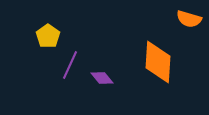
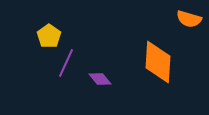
yellow pentagon: moved 1 px right
purple line: moved 4 px left, 2 px up
purple diamond: moved 2 px left, 1 px down
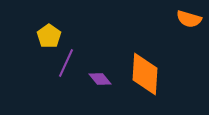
orange diamond: moved 13 px left, 12 px down
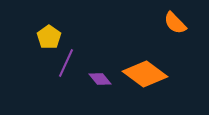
orange semicircle: moved 14 px left, 4 px down; rotated 30 degrees clockwise
yellow pentagon: moved 1 px down
orange diamond: rotated 57 degrees counterclockwise
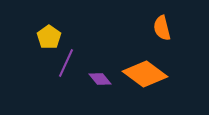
orange semicircle: moved 13 px left, 5 px down; rotated 30 degrees clockwise
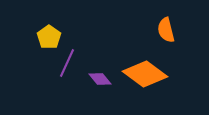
orange semicircle: moved 4 px right, 2 px down
purple line: moved 1 px right
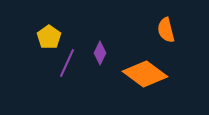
purple diamond: moved 26 px up; rotated 65 degrees clockwise
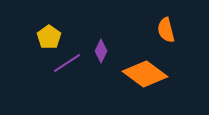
purple diamond: moved 1 px right, 2 px up
purple line: rotated 32 degrees clockwise
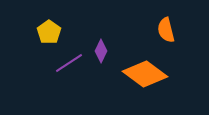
yellow pentagon: moved 5 px up
purple line: moved 2 px right
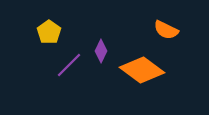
orange semicircle: rotated 50 degrees counterclockwise
purple line: moved 2 px down; rotated 12 degrees counterclockwise
orange diamond: moved 3 px left, 4 px up
